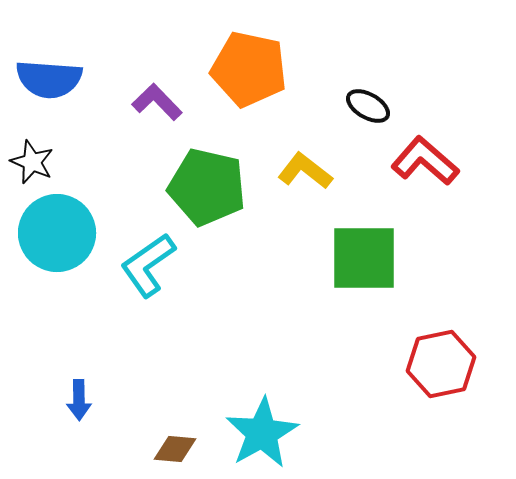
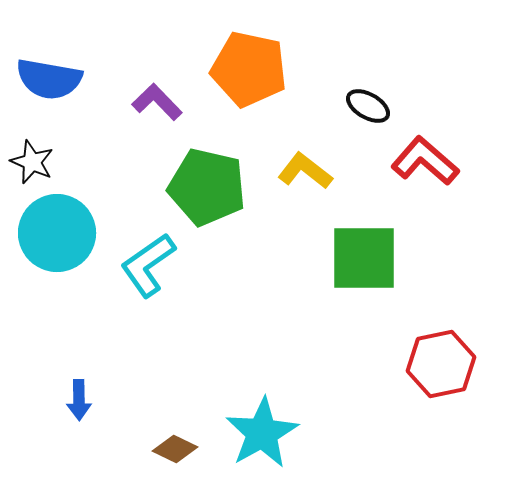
blue semicircle: rotated 6 degrees clockwise
brown diamond: rotated 21 degrees clockwise
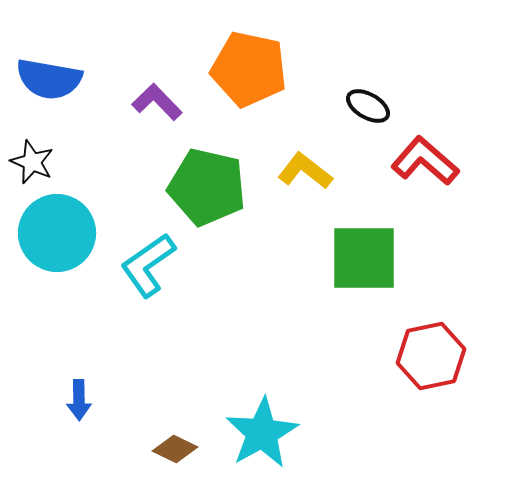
red hexagon: moved 10 px left, 8 px up
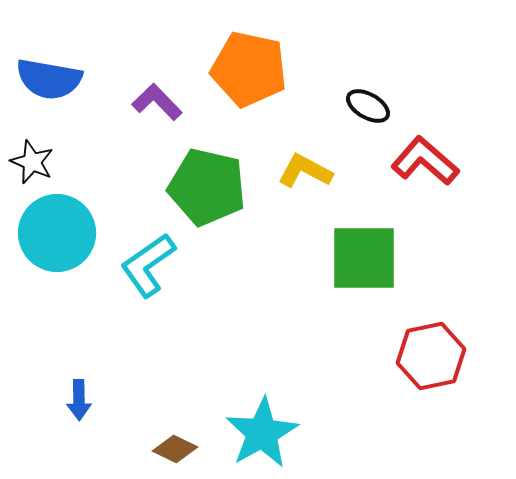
yellow L-shape: rotated 10 degrees counterclockwise
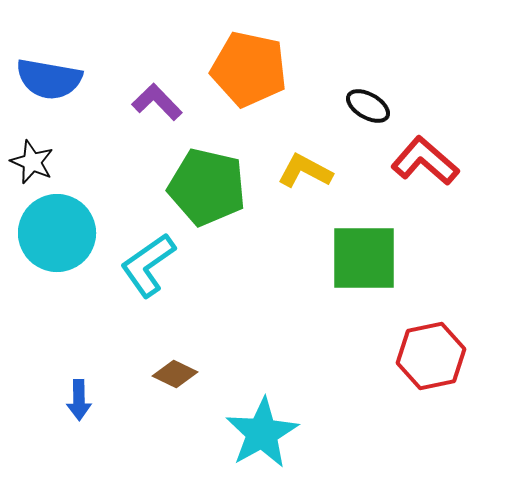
brown diamond: moved 75 px up
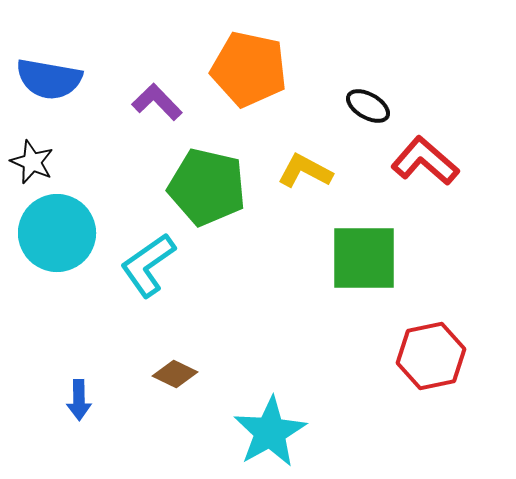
cyan star: moved 8 px right, 1 px up
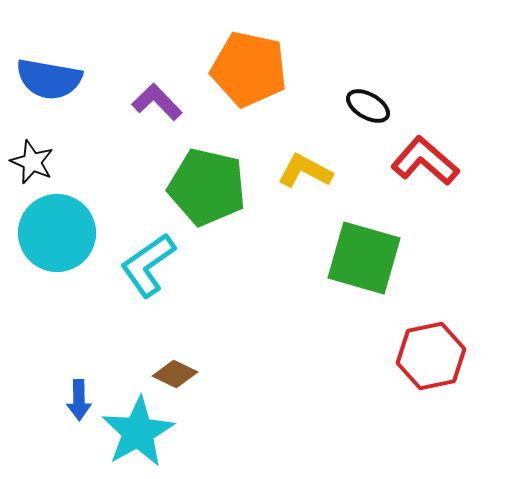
green square: rotated 16 degrees clockwise
cyan star: moved 132 px left
